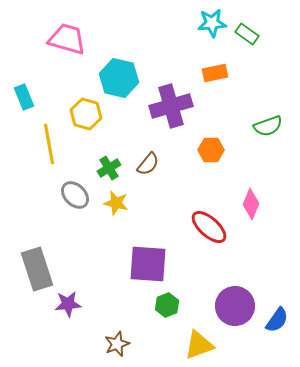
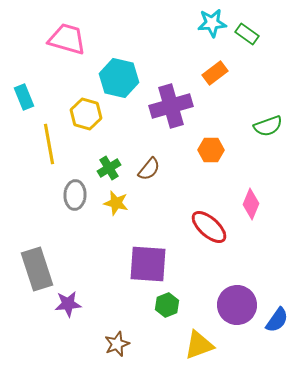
orange rectangle: rotated 25 degrees counterclockwise
brown semicircle: moved 1 px right, 5 px down
gray ellipse: rotated 48 degrees clockwise
purple circle: moved 2 px right, 1 px up
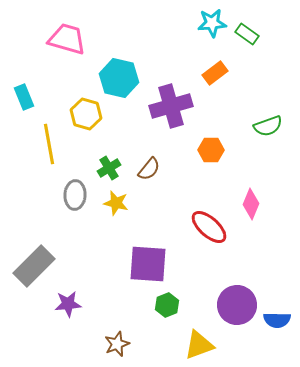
gray rectangle: moved 3 px left, 3 px up; rotated 63 degrees clockwise
blue semicircle: rotated 56 degrees clockwise
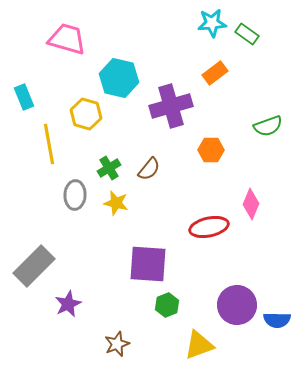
red ellipse: rotated 54 degrees counterclockwise
purple star: rotated 20 degrees counterclockwise
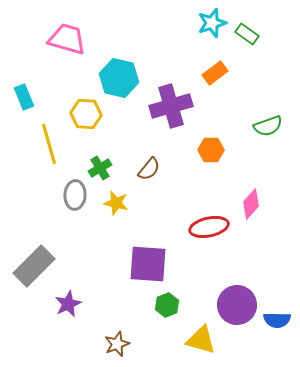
cyan star: rotated 12 degrees counterclockwise
yellow hexagon: rotated 12 degrees counterclockwise
yellow line: rotated 6 degrees counterclockwise
green cross: moved 9 px left
pink diamond: rotated 20 degrees clockwise
yellow triangle: moved 2 px right, 5 px up; rotated 36 degrees clockwise
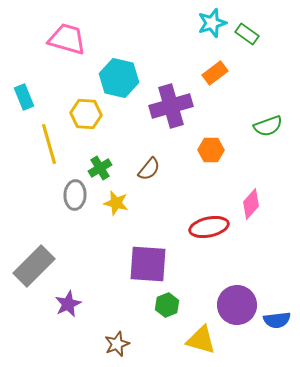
blue semicircle: rotated 8 degrees counterclockwise
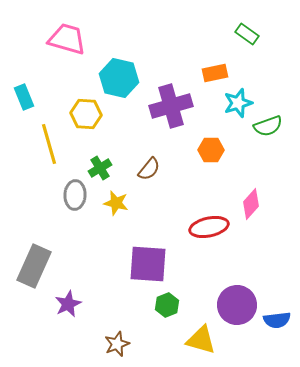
cyan star: moved 26 px right, 80 px down
orange rectangle: rotated 25 degrees clockwise
gray rectangle: rotated 21 degrees counterclockwise
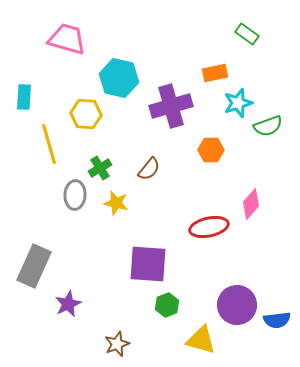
cyan rectangle: rotated 25 degrees clockwise
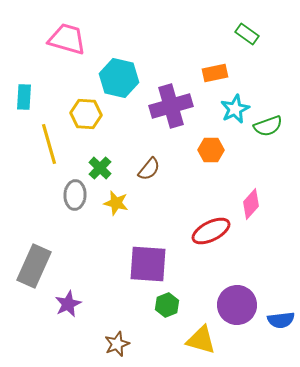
cyan star: moved 3 px left, 6 px down; rotated 8 degrees counterclockwise
green cross: rotated 15 degrees counterclockwise
red ellipse: moved 2 px right, 4 px down; rotated 15 degrees counterclockwise
blue semicircle: moved 4 px right
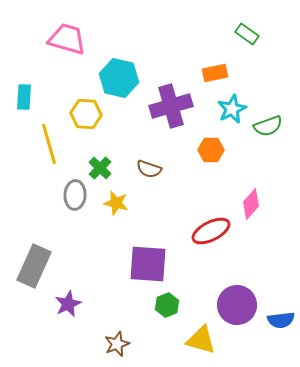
cyan star: moved 3 px left
brown semicircle: rotated 70 degrees clockwise
